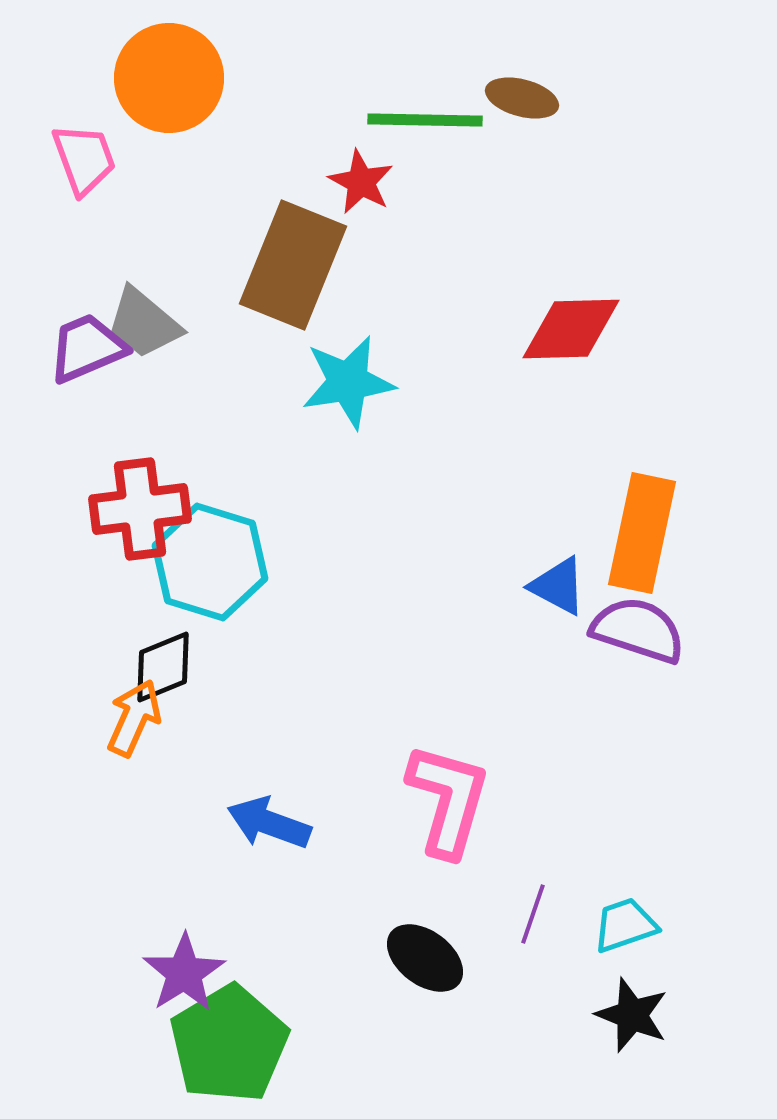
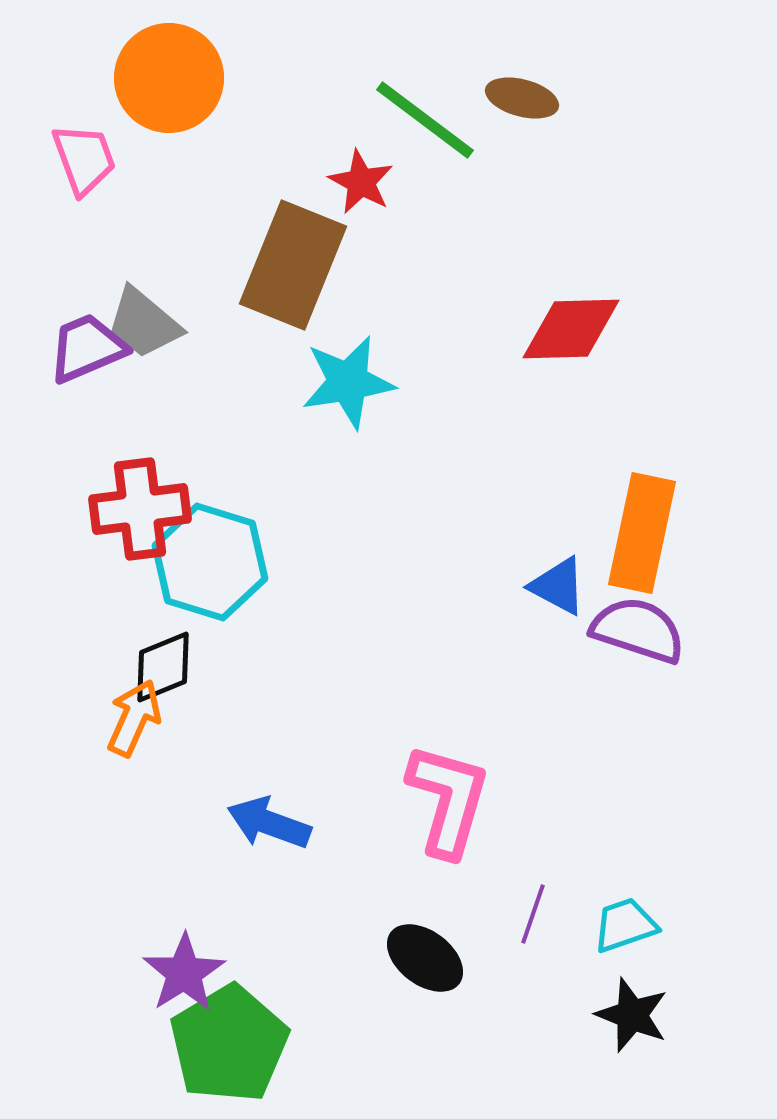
green line: rotated 36 degrees clockwise
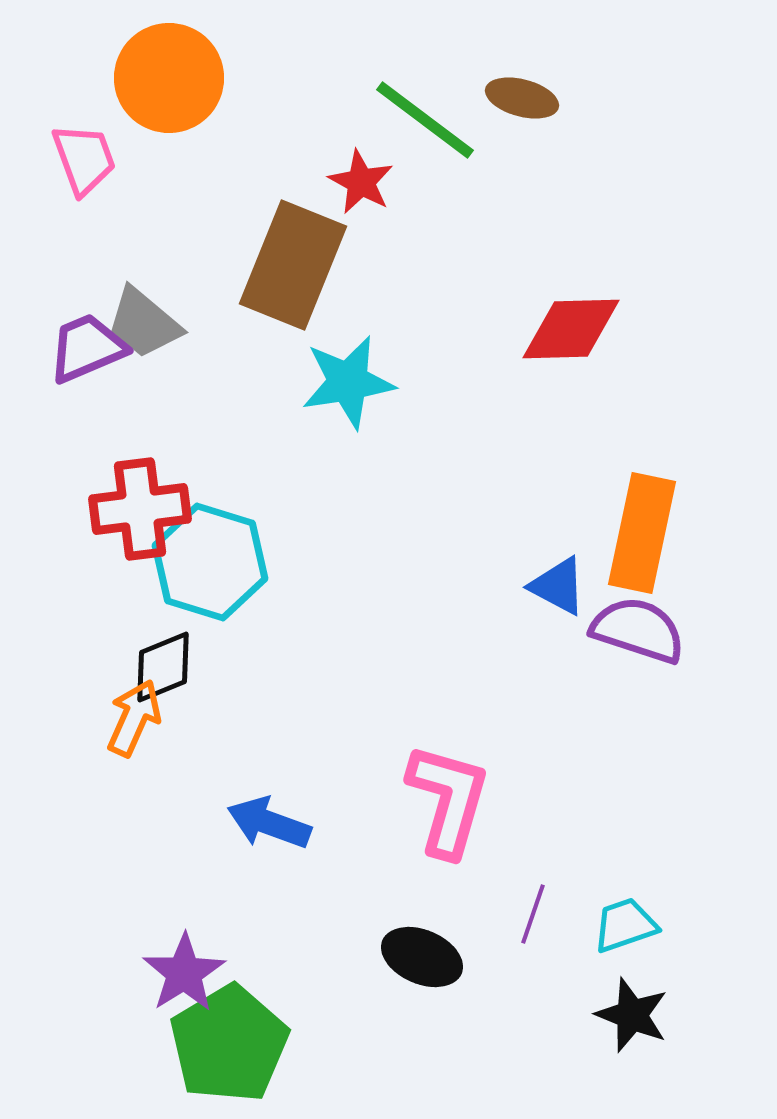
black ellipse: moved 3 px left, 1 px up; rotated 14 degrees counterclockwise
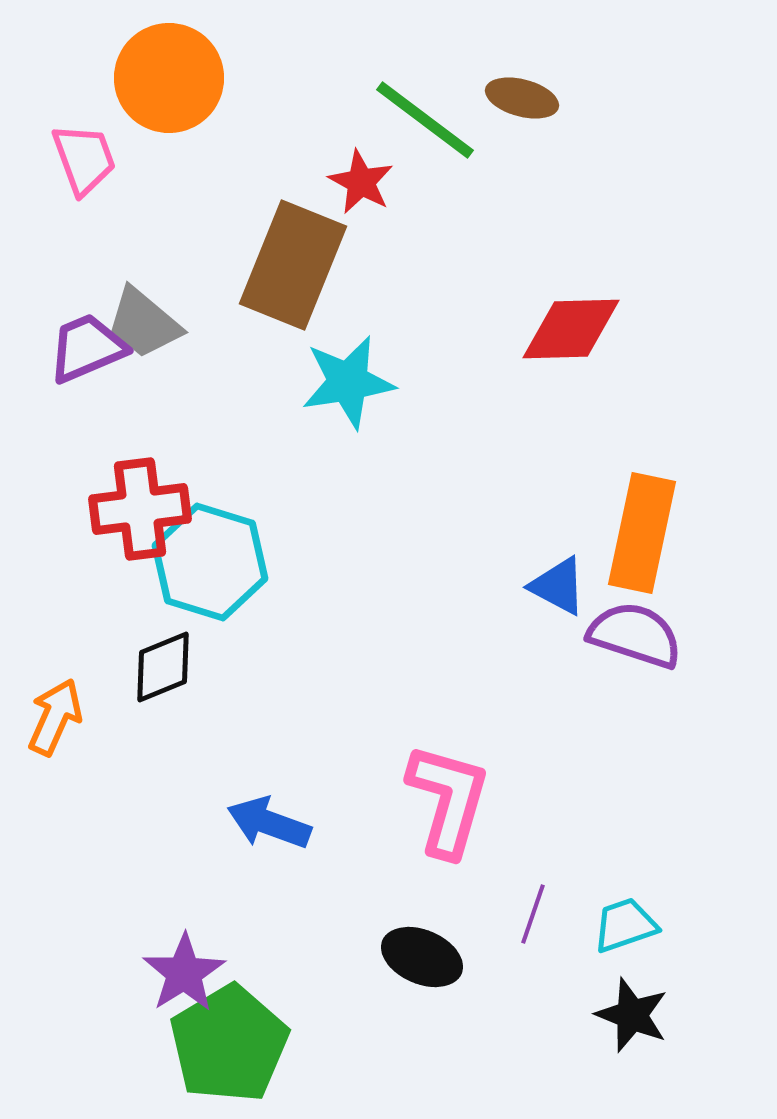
purple semicircle: moved 3 px left, 5 px down
orange arrow: moved 79 px left, 1 px up
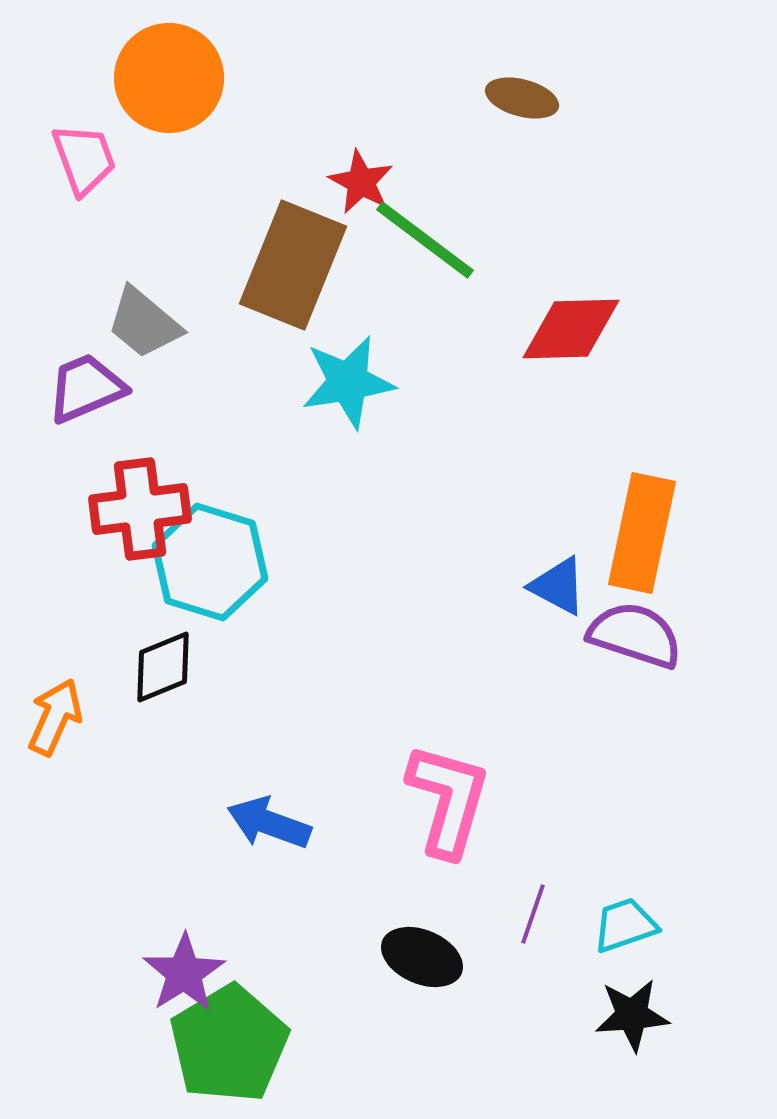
green line: moved 120 px down
purple trapezoid: moved 1 px left, 40 px down
black star: rotated 26 degrees counterclockwise
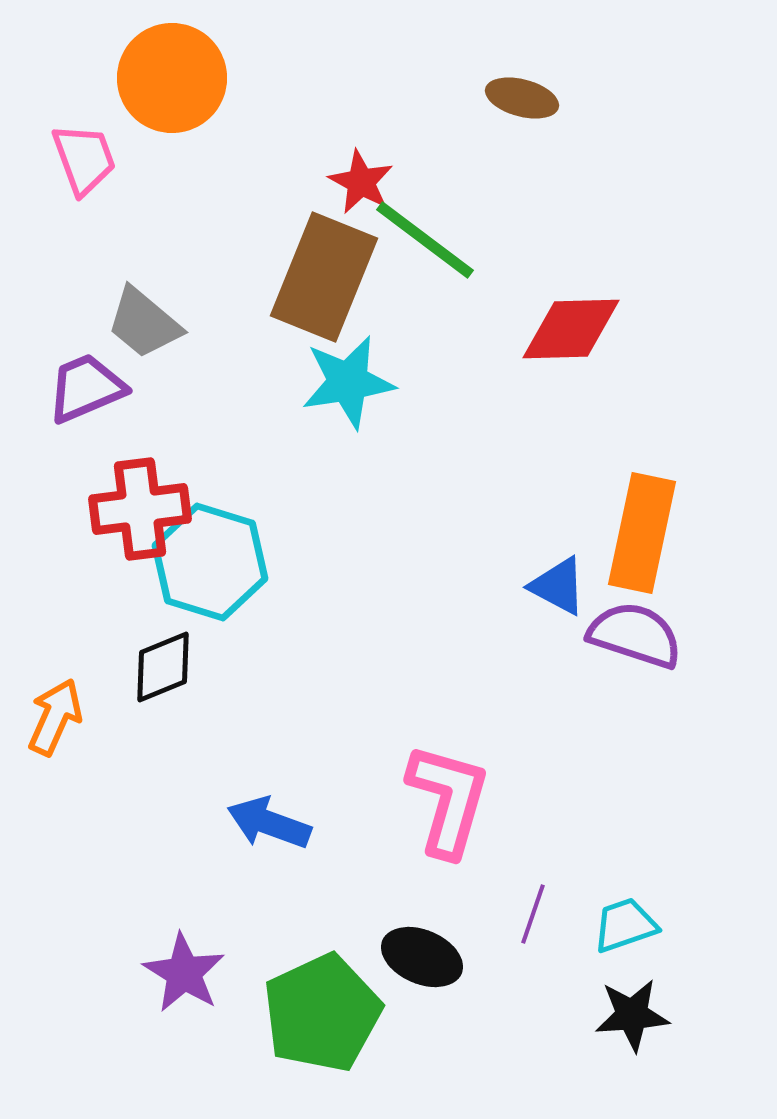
orange circle: moved 3 px right
brown rectangle: moved 31 px right, 12 px down
purple star: rotated 8 degrees counterclockwise
green pentagon: moved 93 px right, 31 px up; rotated 6 degrees clockwise
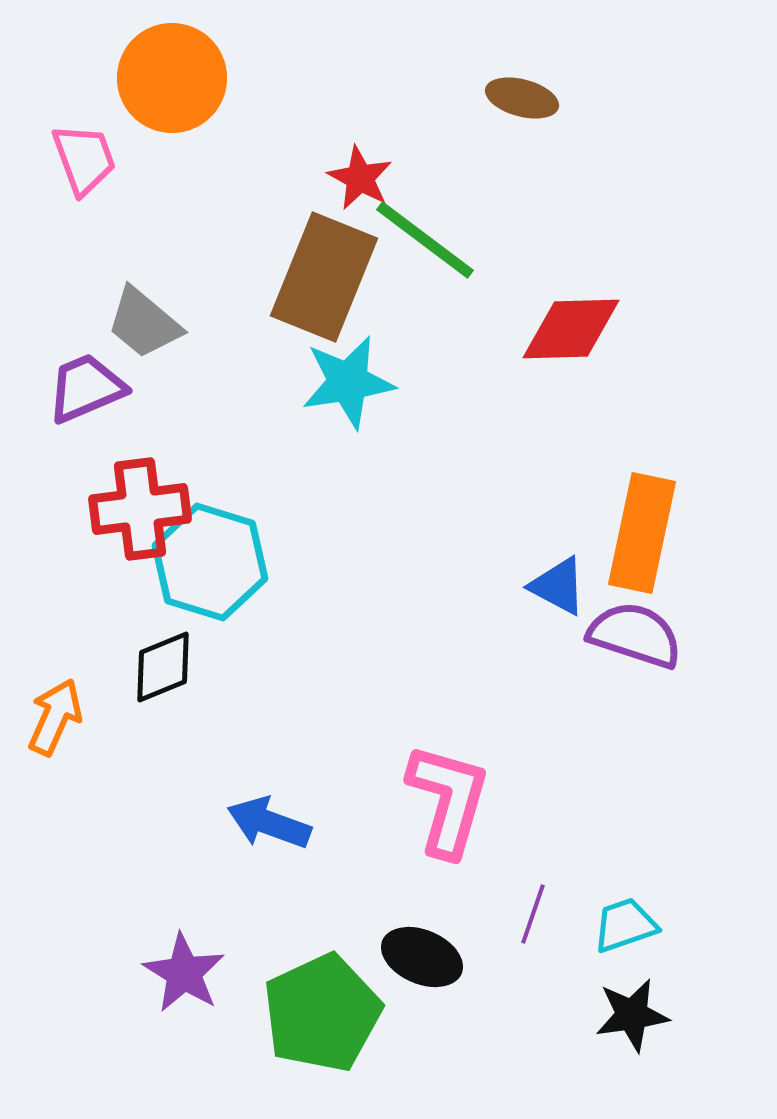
red star: moved 1 px left, 4 px up
black star: rotated 4 degrees counterclockwise
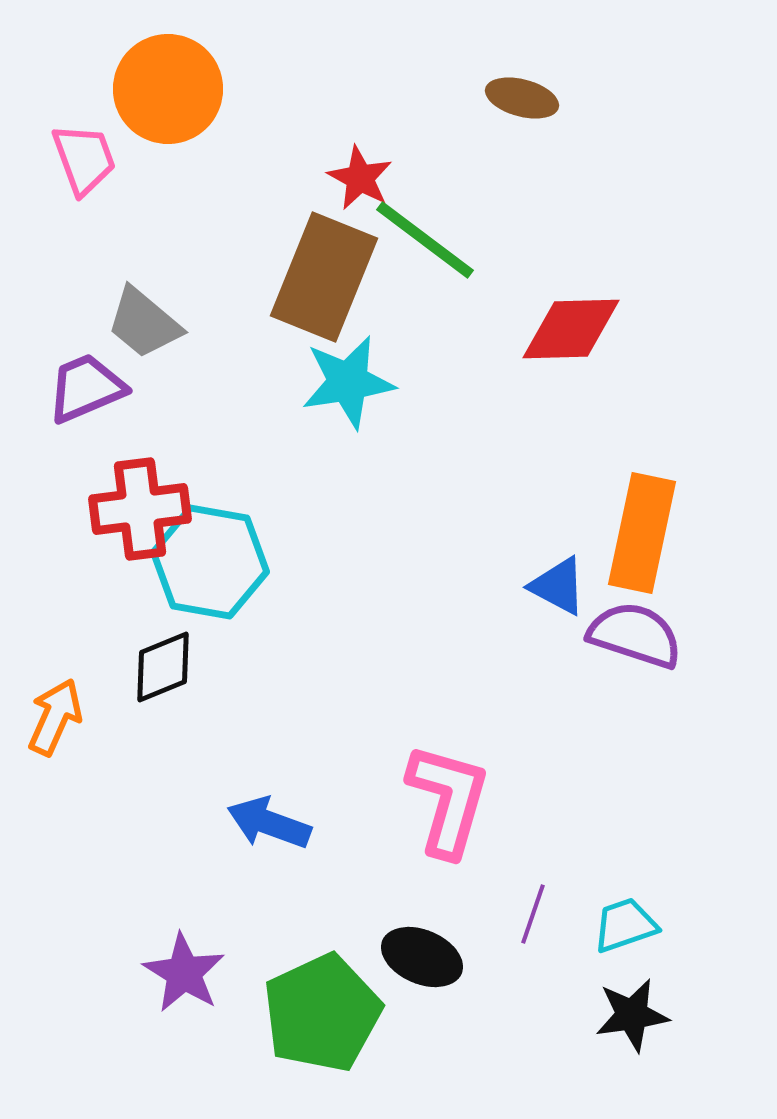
orange circle: moved 4 px left, 11 px down
cyan hexagon: rotated 7 degrees counterclockwise
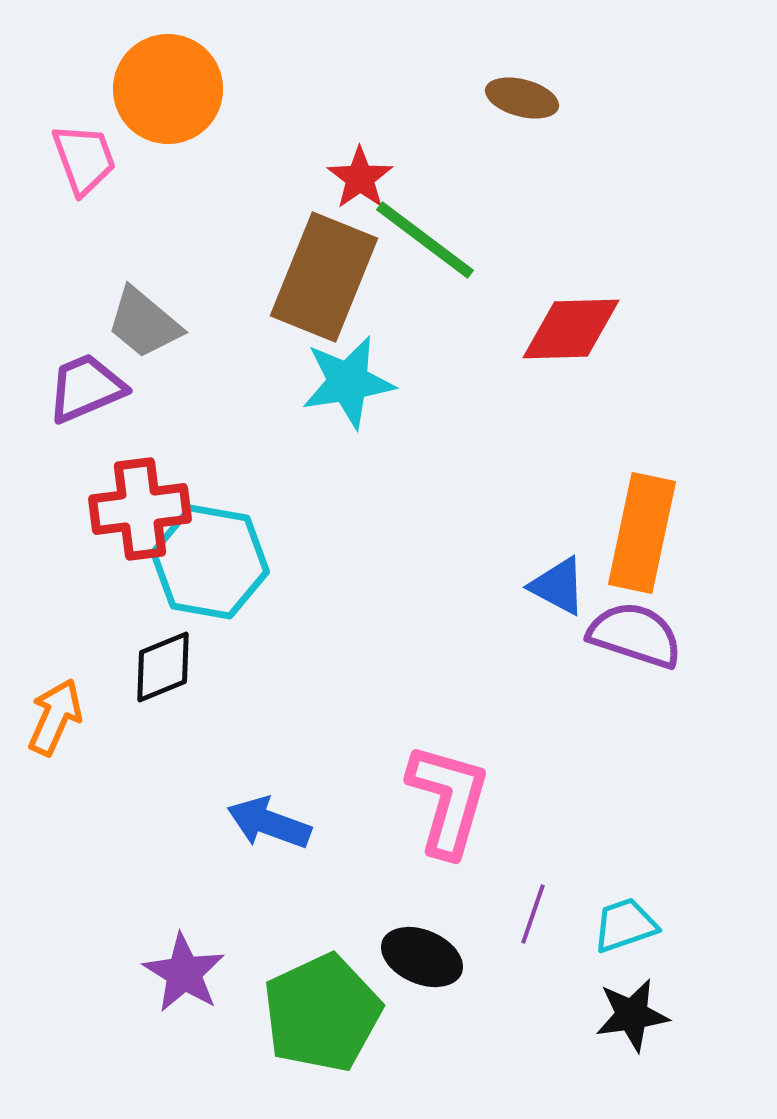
red star: rotated 8 degrees clockwise
